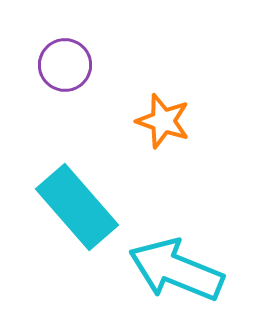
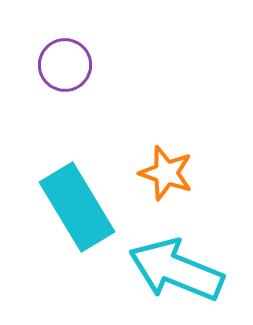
orange star: moved 3 px right, 52 px down
cyan rectangle: rotated 10 degrees clockwise
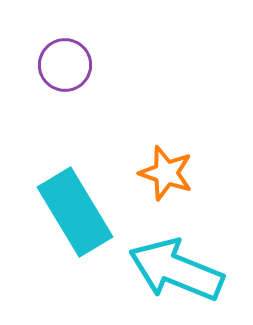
cyan rectangle: moved 2 px left, 5 px down
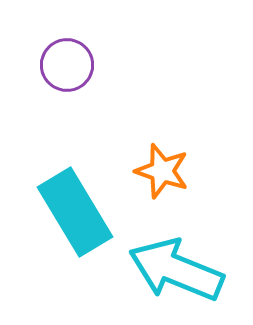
purple circle: moved 2 px right
orange star: moved 4 px left, 2 px up
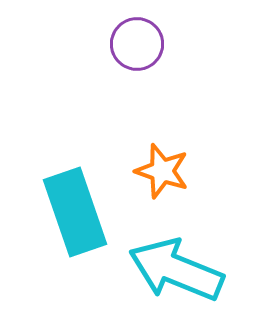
purple circle: moved 70 px right, 21 px up
cyan rectangle: rotated 12 degrees clockwise
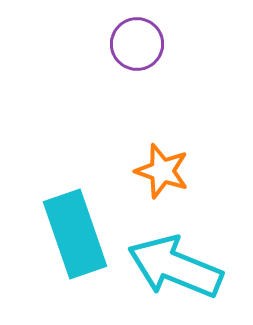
cyan rectangle: moved 22 px down
cyan arrow: moved 1 px left, 3 px up
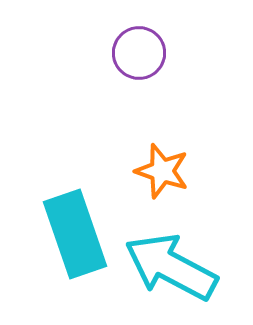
purple circle: moved 2 px right, 9 px down
cyan arrow: moved 4 px left; rotated 6 degrees clockwise
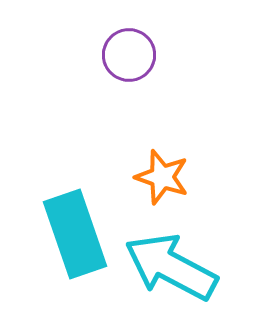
purple circle: moved 10 px left, 2 px down
orange star: moved 6 px down
